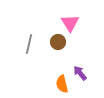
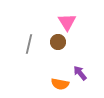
pink triangle: moved 3 px left, 1 px up
orange semicircle: moved 2 px left; rotated 66 degrees counterclockwise
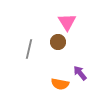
gray line: moved 5 px down
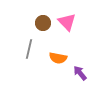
pink triangle: rotated 12 degrees counterclockwise
brown circle: moved 15 px left, 19 px up
orange semicircle: moved 2 px left, 26 px up
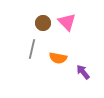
gray line: moved 3 px right
purple arrow: moved 3 px right, 1 px up
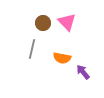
orange semicircle: moved 4 px right
